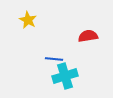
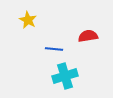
blue line: moved 10 px up
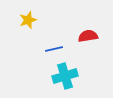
yellow star: rotated 24 degrees clockwise
blue line: rotated 18 degrees counterclockwise
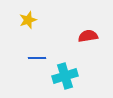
blue line: moved 17 px left, 9 px down; rotated 12 degrees clockwise
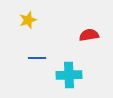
red semicircle: moved 1 px right, 1 px up
cyan cross: moved 4 px right, 1 px up; rotated 15 degrees clockwise
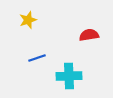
blue line: rotated 18 degrees counterclockwise
cyan cross: moved 1 px down
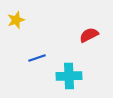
yellow star: moved 12 px left
red semicircle: rotated 18 degrees counterclockwise
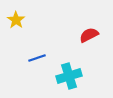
yellow star: rotated 18 degrees counterclockwise
cyan cross: rotated 15 degrees counterclockwise
